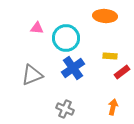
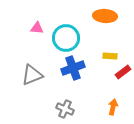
blue cross: rotated 15 degrees clockwise
red rectangle: moved 1 px right
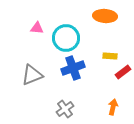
gray cross: rotated 30 degrees clockwise
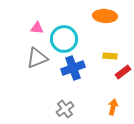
cyan circle: moved 2 px left, 1 px down
gray triangle: moved 5 px right, 17 px up
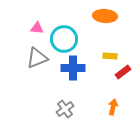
blue cross: rotated 20 degrees clockwise
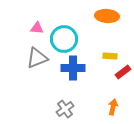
orange ellipse: moved 2 px right
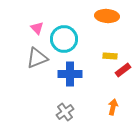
pink triangle: rotated 40 degrees clockwise
blue cross: moved 3 px left, 6 px down
red rectangle: moved 2 px up
gray cross: moved 3 px down
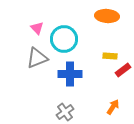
orange arrow: rotated 21 degrees clockwise
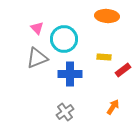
yellow rectangle: moved 6 px left, 1 px down
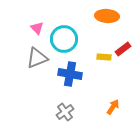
red rectangle: moved 21 px up
blue cross: rotated 10 degrees clockwise
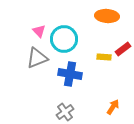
pink triangle: moved 2 px right, 3 px down
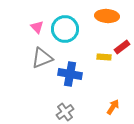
pink triangle: moved 2 px left, 4 px up
cyan circle: moved 1 px right, 10 px up
red rectangle: moved 1 px left, 2 px up
gray triangle: moved 5 px right
